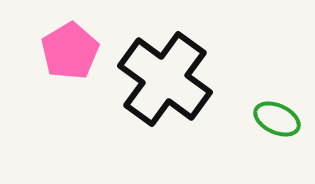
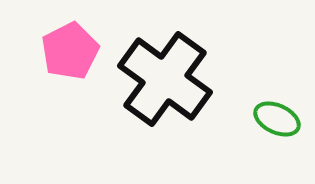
pink pentagon: rotated 4 degrees clockwise
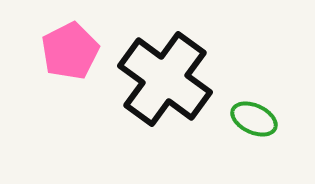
green ellipse: moved 23 px left
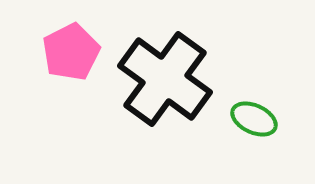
pink pentagon: moved 1 px right, 1 px down
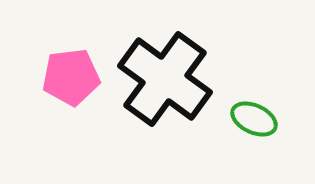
pink pentagon: moved 25 px down; rotated 20 degrees clockwise
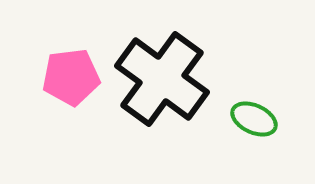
black cross: moved 3 px left
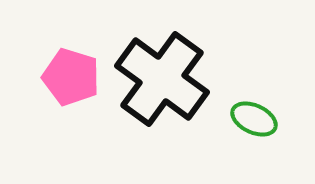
pink pentagon: rotated 24 degrees clockwise
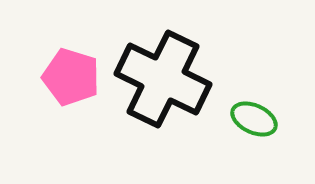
black cross: moved 1 px right; rotated 10 degrees counterclockwise
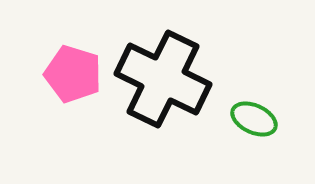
pink pentagon: moved 2 px right, 3 px up
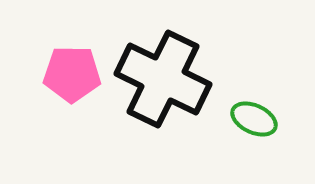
pink pentagon: moved 1 px left; rotated 16 degrees counterclockwise
